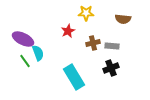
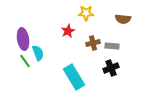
purple ellipse: rotated 55 degrees clockwise
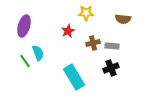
purple ellipse: moved 1 px right, 13 px up; rotated 25 degrees clockwise
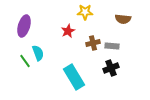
yellow star: moved 1 px left, 1 px up
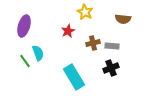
yellow star: rotated 28 degrees clockwise
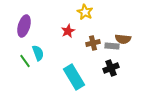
brown semicircle: moved 20 px down
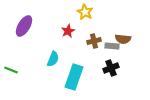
purple ellipse: rotated 15 degrees clockwise
brown cross: moved 1 px right, 2 px up
cyan semicircle: moved 15 px right, 6 px down; rotated 42 degrees clockwise
green line: moved 14 px left, 9 px down; rotated 32 degrees counterclockwise
cyan rectangle: rotated 50 degrees clockwise
